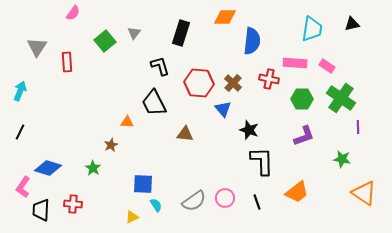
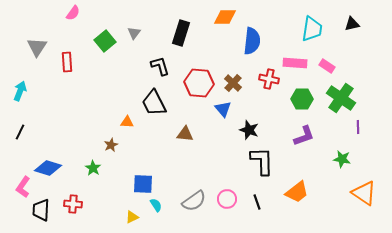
pink circle at (225, 198): moved 2 px right, 1 px down
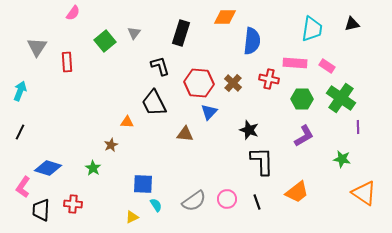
blue triangle at (223, 109): moved 14 px left, 3 px down; rotated 24 degrees clockwise
purple L-shape at (304, 136): rotated 10 degrees counterclockwise
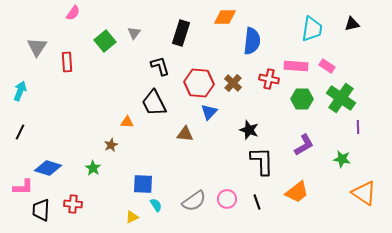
pink rectangle at (295, 63): moved 1 px right, 3 px down
purple L-shape at (304, 136): moved 9 px down
pink L-shape at (23, 187): rotated 125 degrees counterclockwise
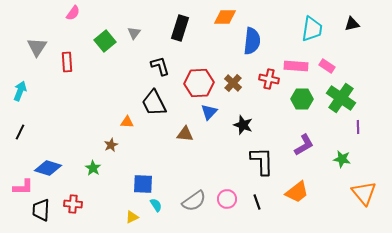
black rectangle at (181, 33): moved 1 px left, 5 px up
red hexagon at (199, 83): rotated 8 degrees counterclockwise
black star at (249, 130): moved 6 px left, 5 px up
orange triangle at (364, 193): rotated 16 degrees clockwise
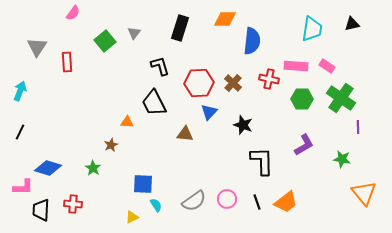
orange diamond at (225, 17): moved 2 px down
orange trapezoid at (297, 192): moved 11 px left, 10 px down
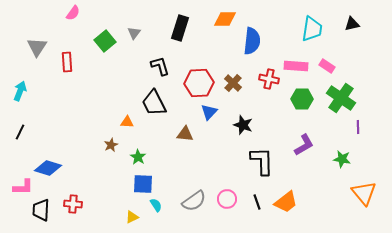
green star at (93, 168): moved 45 px right, 11 px up
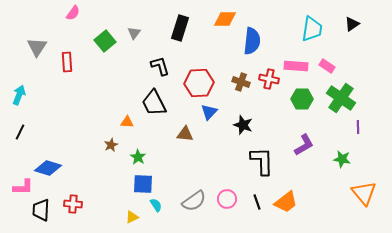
black triangle at (352, 24): rotated 21 degrees counterclockwise
brown cross at (233, 83): moved 8 px right, 1 px up; rotated 24 degrees counterclockwise
cyan arrow at (20, 91): moved 1 px left, 4 px down
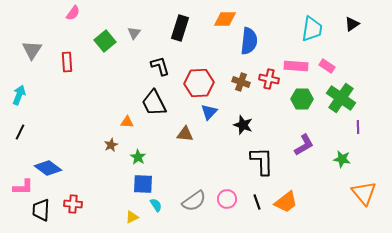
blue semicircle at (252, 41): moved 3 px left
gray triangle at (37, 47): moved 5 px left, 3 px down
blue diamond at (48, 168): rotated 20 degrees clockwise
